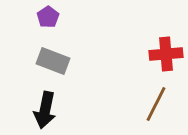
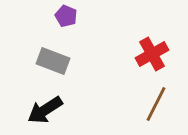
purple pentagon: moved 18 px right, 1 px up; rotated 15 degrees counterclockwise
red cross: moved 14 px left; rotated 24 degrees counterclockwise
black arrow: rotated 45 degrees clockwise
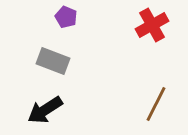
purple pentagon: moved 1 px down
red cross: moved 29 px up
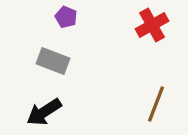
brown line: rotated 6 degrees counterclockwise
black arrow: moved 1 px left, 2 px down
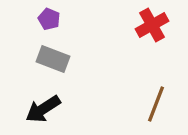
purple pentagon: moved 17 px left, 2 px down
gray rectangle: moved 2 px up
black arrow: moved 1 px left, 3 px up
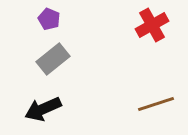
gray rectangle: rotated 60 degrees counterclockwise
brown line: rotated 51 degrees clockwise
black arrow: rotated 9 degrees clockwise
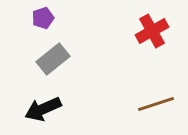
purple pentagon: moved 6 px left, 1 px up; rotated 30 degrees clockwise
red cross: moved 6 px down
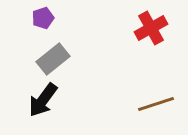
red cross: moved 1 px left, 3 px up
black arrow: moved 9 px up; rotated 30 degrees counterclockwise
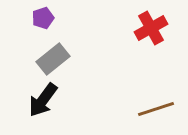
brown line: moved 5 px down
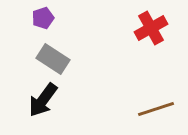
gray rectangle: rotated 72 degrees clockwise
